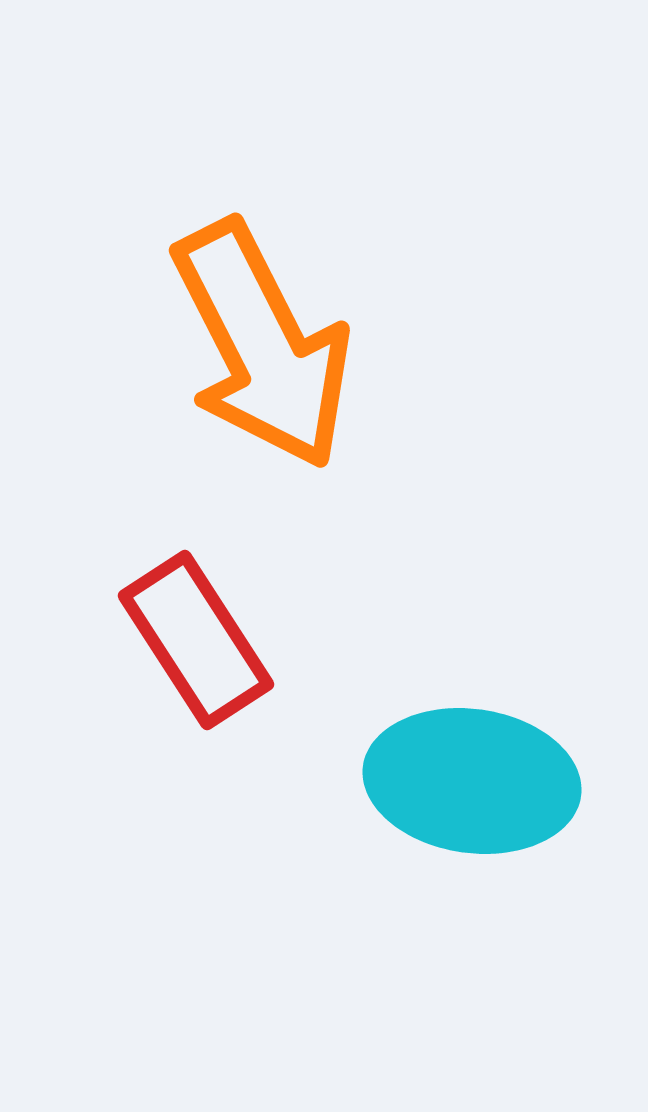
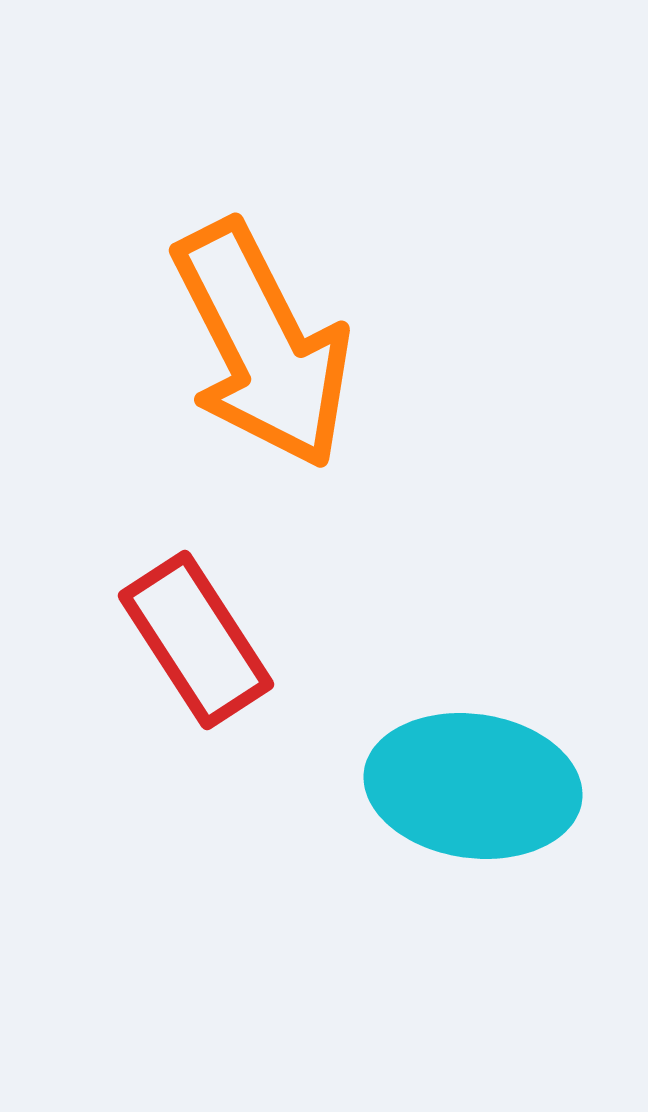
cyan ellipse: moved 1 px right, 5 px down
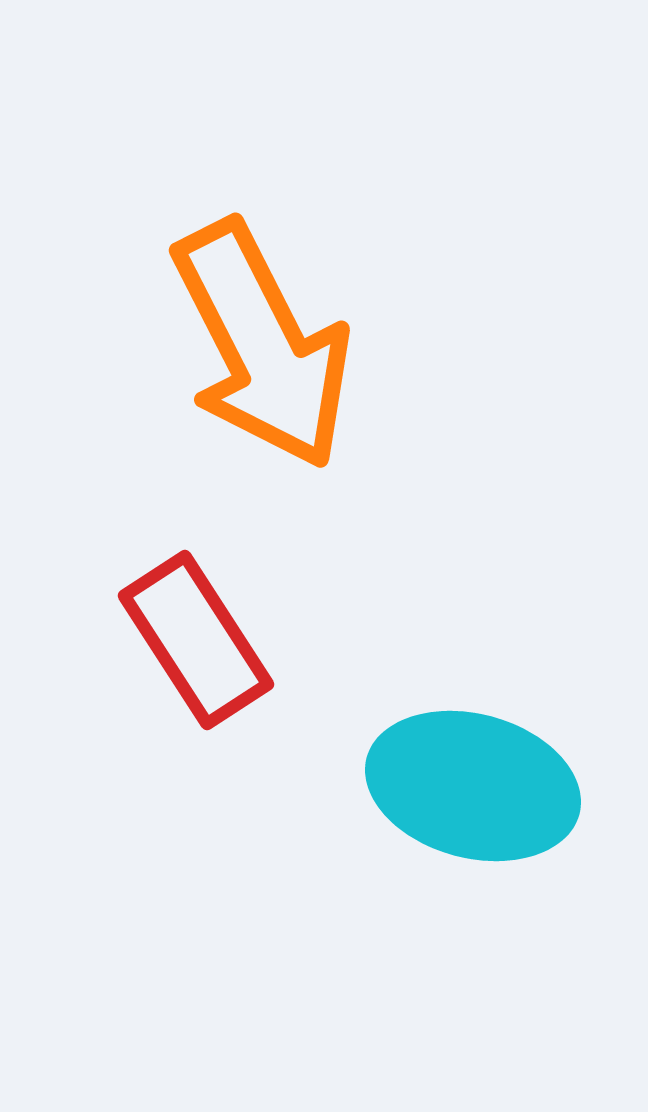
cyan ellipse: rotated 7 degrees clockwise
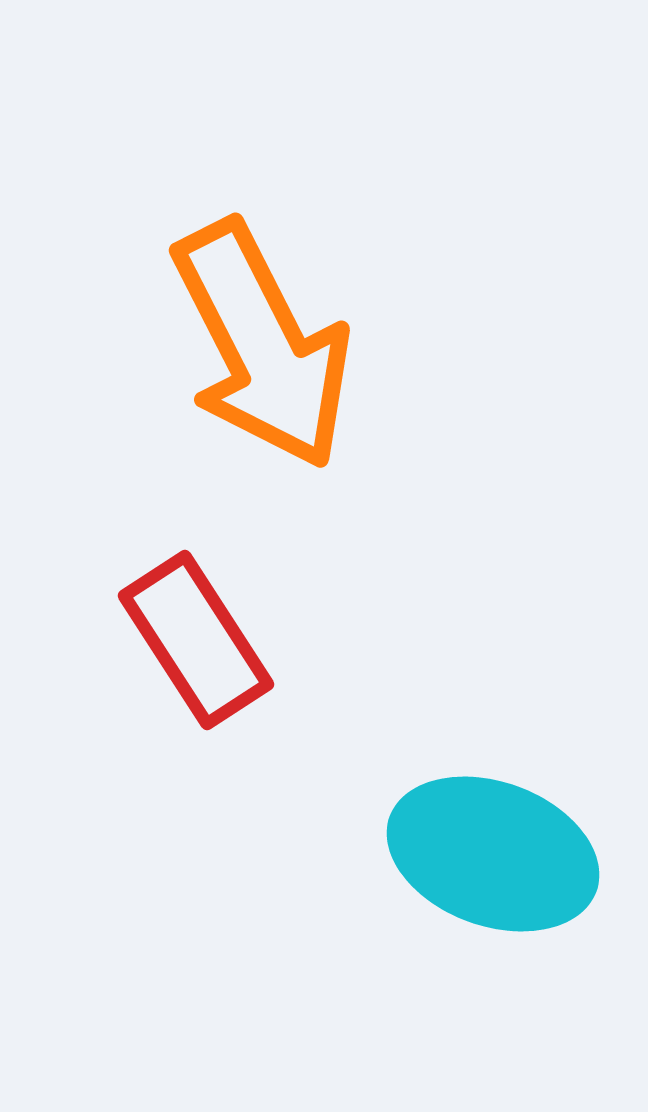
cyan ellipse: moved 20 px right, 68 px down; rotated 5 degrees clockwise
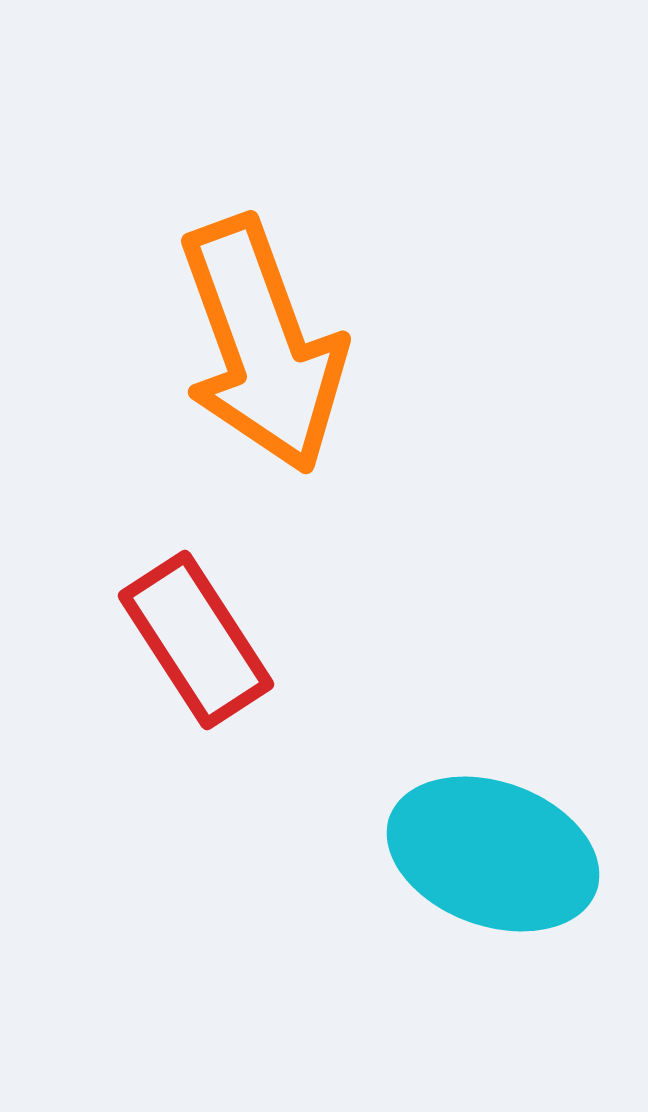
orange arrow: rotated 7 degrees clockwise
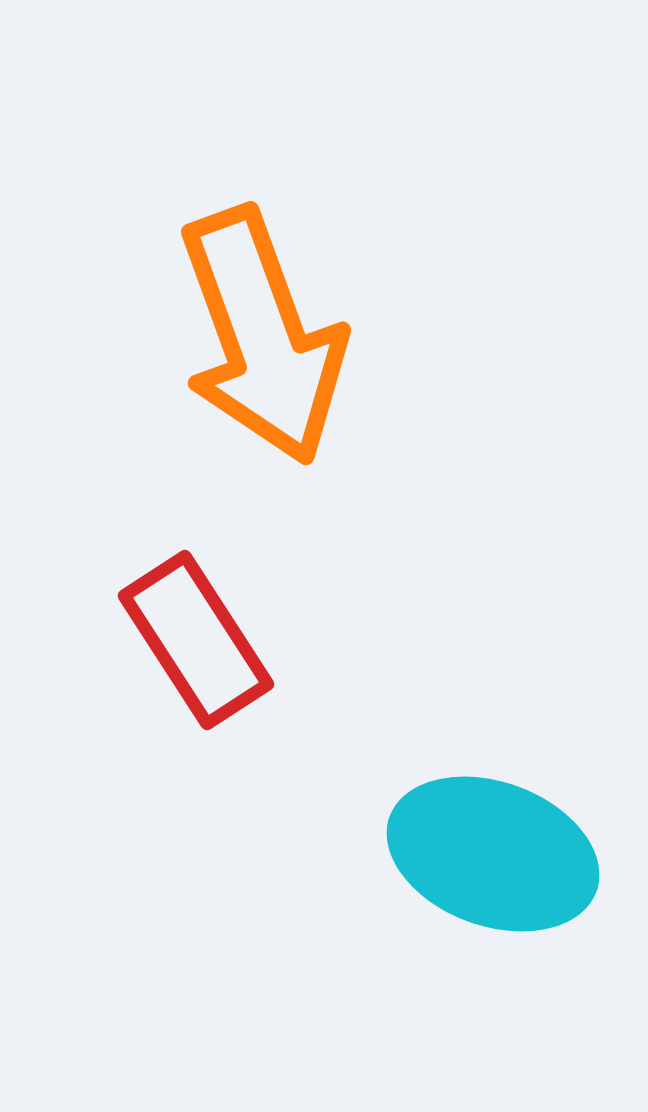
orange arrow: moved 9 px up
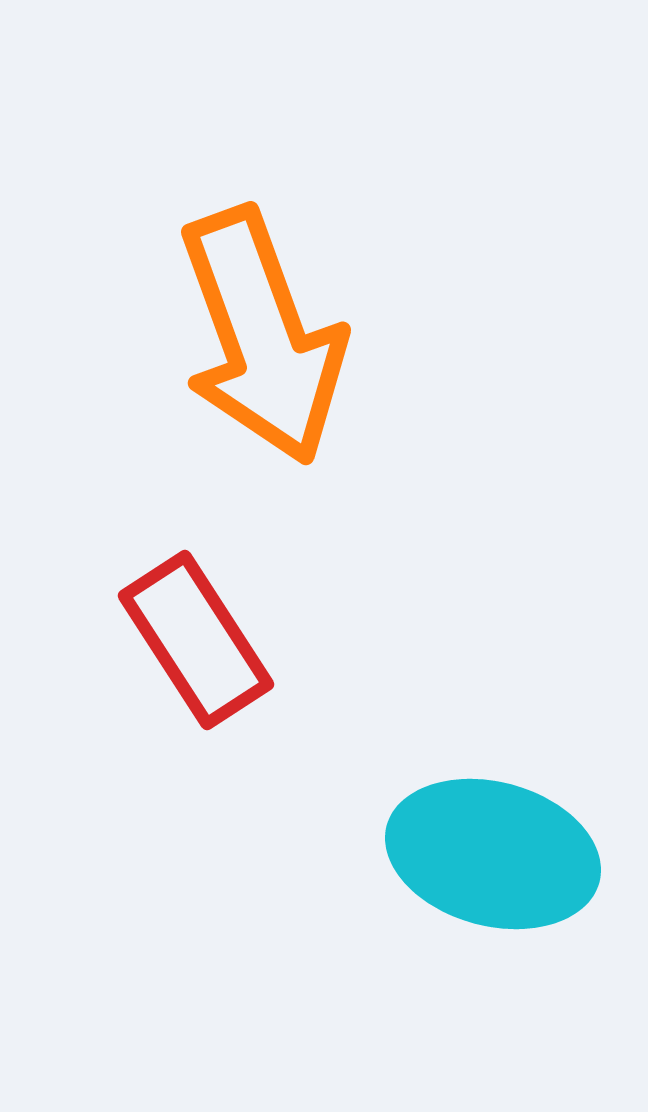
cyan ellipse: rotated 5 degrees counterclockwise
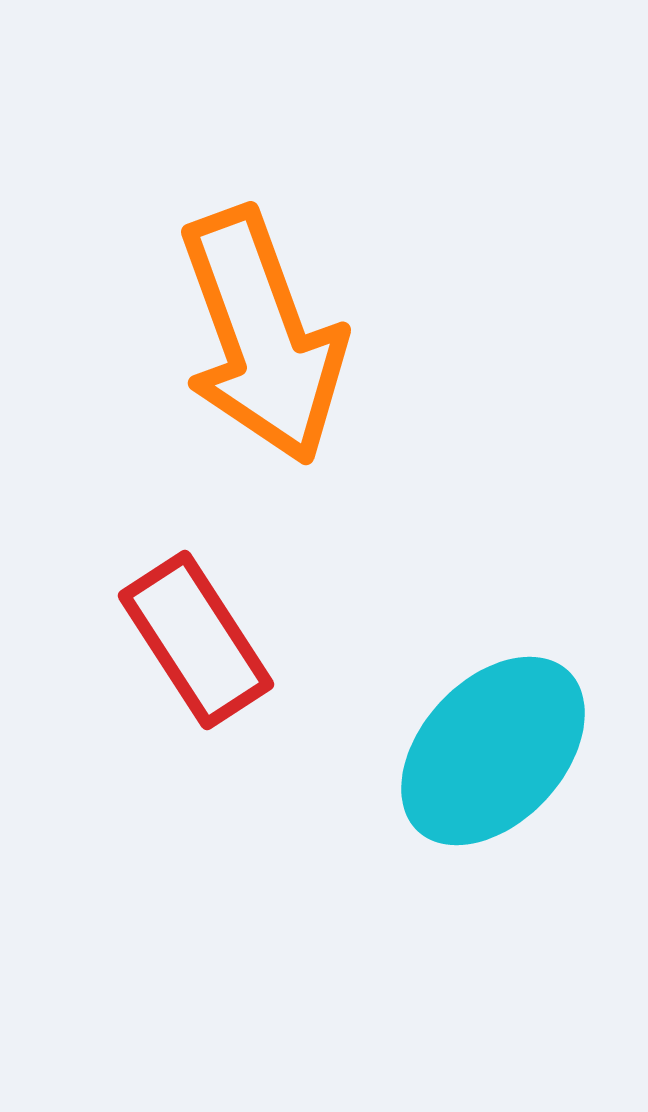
cyan ellipse: moved 103 px up; rotated 62 degrees counterclockwise
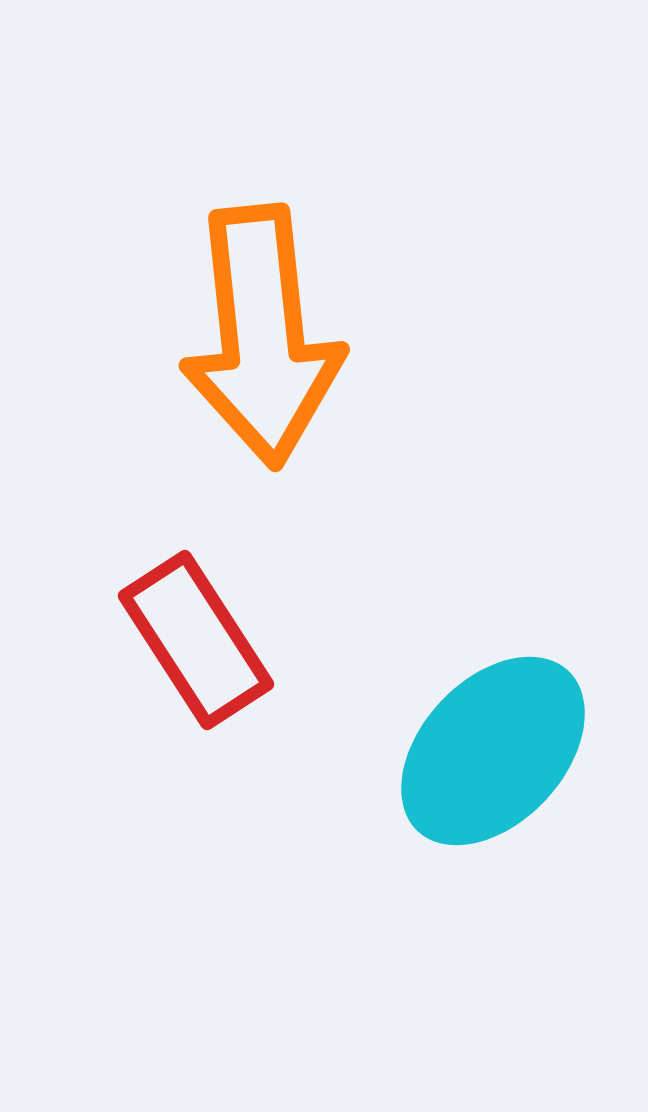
orange arrow: rotated 14 degrees clockwise
